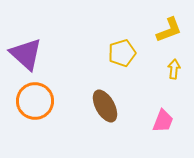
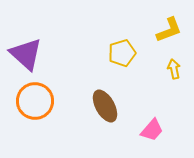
yellow arrow: rotated 18 degrees counterclockwise
pink trapezoid: moved 11 px left, 9 px down; rotated 20 degrees clockwise
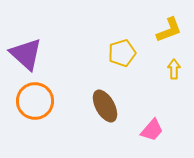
yellow arrow: rotated 12 degrees clockwise
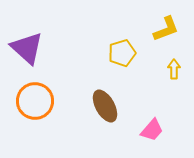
yellow L-shape: moved 3 px left, 1 px up
purple triangle: moved 1 px right, 6 px up
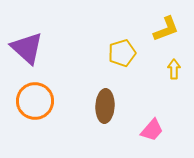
brown ellipse: rotated 32 degrees clockwise
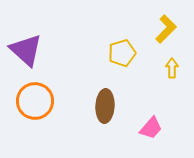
yellow L-shape: rotated 24 degrees counterclockwise
purple triangle: moved 1 px left, 2 px down
yellow arrow: moved 2 px left, 1 px up
pink trapezoid: moved 1 px left, 2 px up
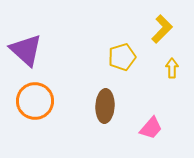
yellow L-shape: moved 4 px left
yellow pentagon: moved 4 px down
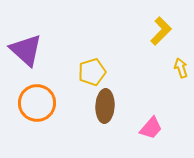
yellow L-shape: moved 1 px left, 2 px down
yellow pentagon: moved 30 px left, 15 px down
yellow arrow: moved 9 px right; rotated 18 degrees counterclockwise
orange circle: moved 2 px right, 2 px down
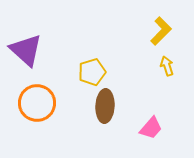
yellow arrow: moved 14 px left, 2 px up
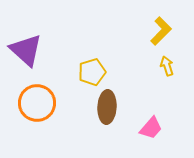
brown ellipse: moved 2 px right, 1 px down
